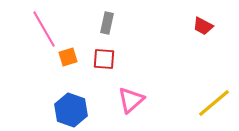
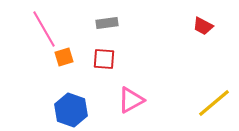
gray rectangle: rotated 70 degrees clockwise
orange square: moved 4 px left
pink triangle: rotated 12 degrees clockwise
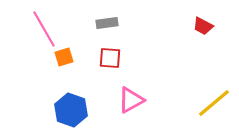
red square: moved 6 px right, 1 px up
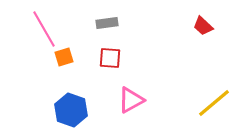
red trapezoid: rotated 15 degrees clockwise
